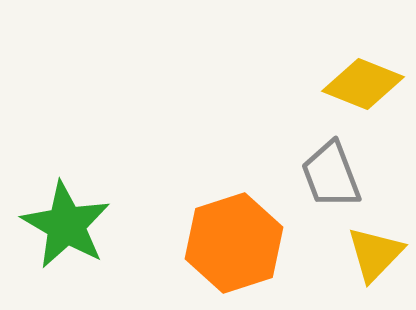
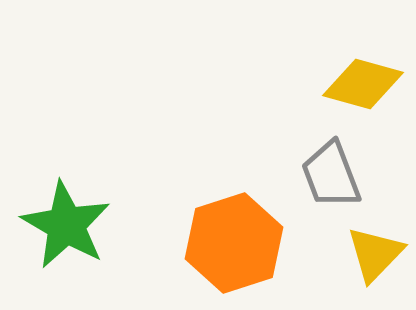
yellow diamond: rotated 6 degrees counterclockwise
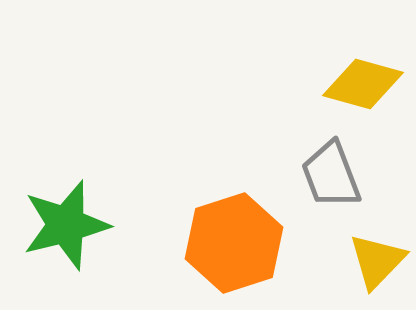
green star: rotated 28 degrees clockwise
yellow triangle: moved 2 px right, 7 px down
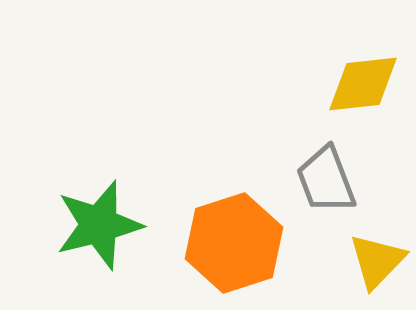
yellow diamond: rotated 22 degrees counterclockwise
gray trapezoid: moved 5 px left, 5 px down
green star: moved 33 px right
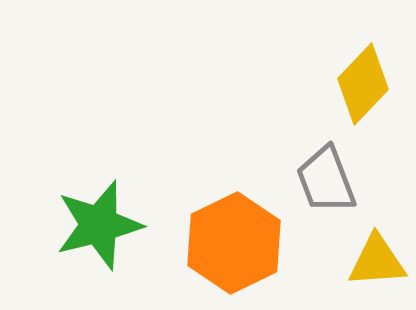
yellow diamond: rotated 40 degrees counterclockwise
orange hexagon: rotated 8 degrees counterclockwise
yellow triangle: rotated 42 degrees clockwise
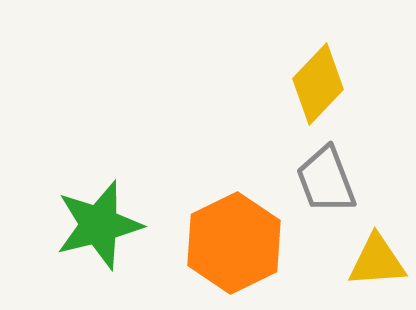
yellow diamond: moved 45 px left
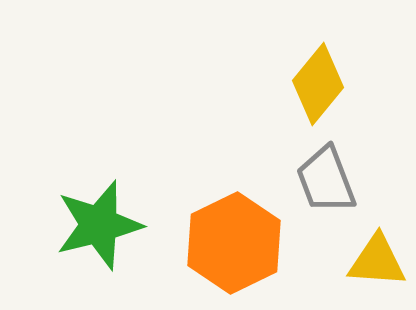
yellow diamond: rotated 4 degrees counterclockwise
yellow triangle: rotated 8 degrees clockwise
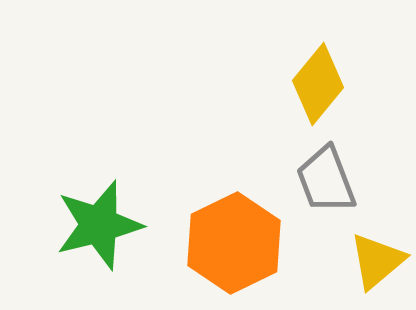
yellow triangle: rotated 44 degrees counterclockwise
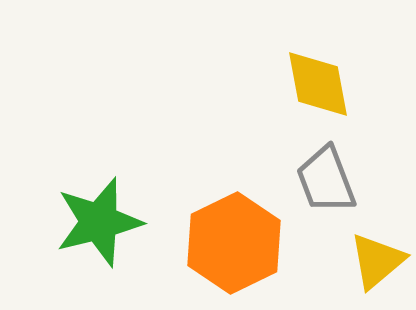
yellow diamond: rotated 50 degrees counterclockwise
green star: moved 3 px up
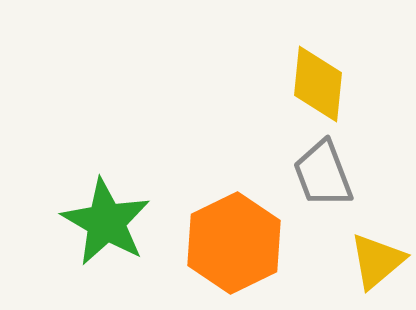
yellow diamond: rotated 16 degrees clockwise
gray trapezoid: moved 3 px left, 6 px up
green star: moved 7 px right; rotated 28 degrees counterclockwise
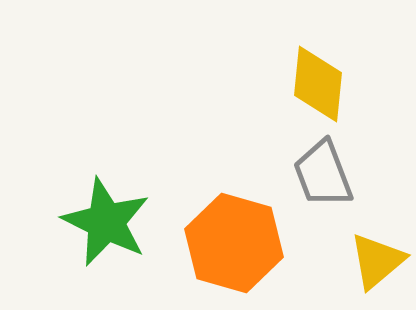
green star: rotated 4 degrees counterclockwise
orange hexagon: rotated 18 degrees counterclockwise
